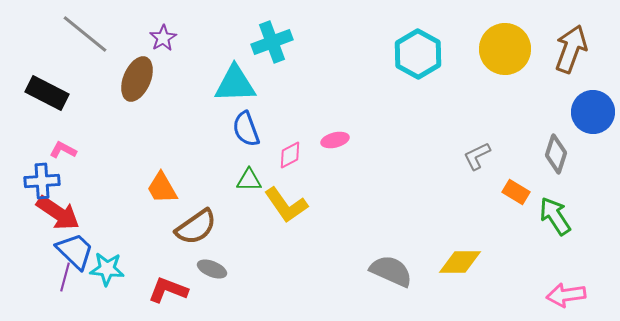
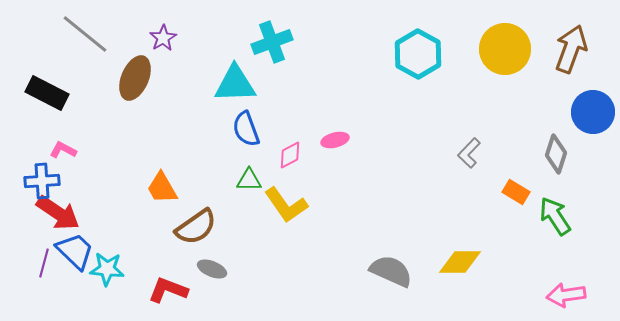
brown ellipse: moved 2 px left, 1 px up
gray L-shape: moved 8 px left, 3 px up; rotated 20 degrees counterclockwise
purple line: moved 21 px left, 14 px up
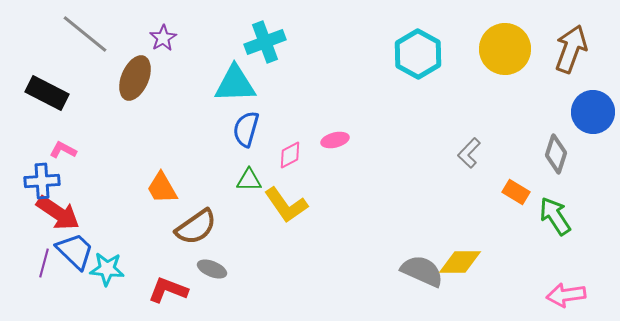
cyan cross: moved 7 px left
blue semicircle: rotated 36 degrees clockwise
gray semicircle: moved 31 px right
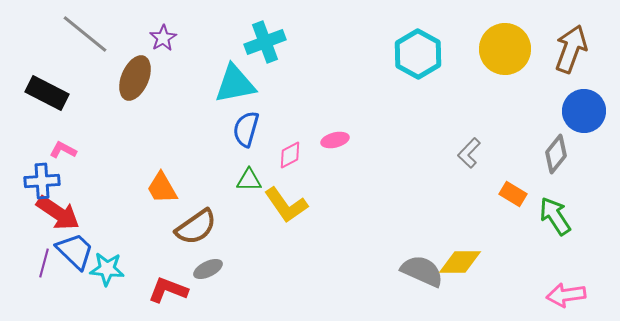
cyan triangle: rotated 9 degrees counterclockwise
blue circle: moved 9 px left, 1 px up
gray diamond: rotated 21 degrees clockwise
orange rectangle: moved 3 px left, 2 px down
gray ellipse: moved 4 px left; rotated 48 degrees counterclockwise
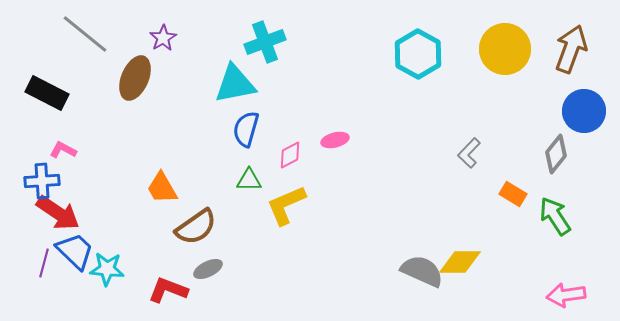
yellow L-shape: rotated 102 degrees clockwise
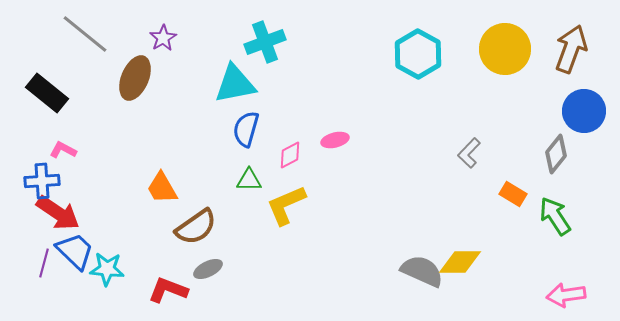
black rectangle: rotated 12 degrees clockwise
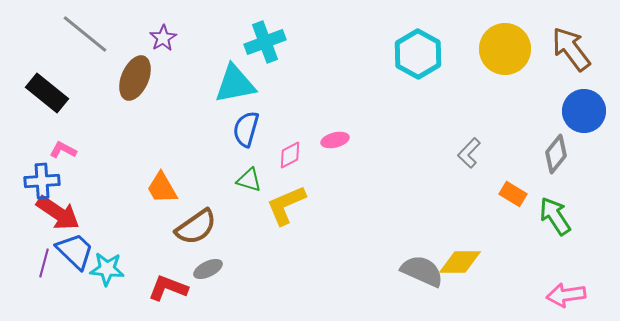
brown arrow: rotated 57 degrees counterclockwise
green triangle: rotated 16 degrees clockwise
red L-shape: moved 2 px up
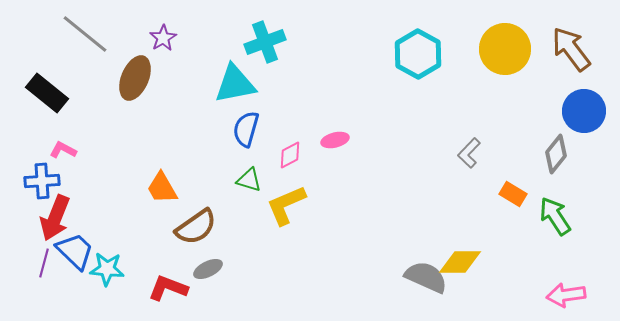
red arrow: moved 3 px left, 5 px down; rotated 78 degrees clockwise
gray semicircle: moved 4 px right, 6 px down
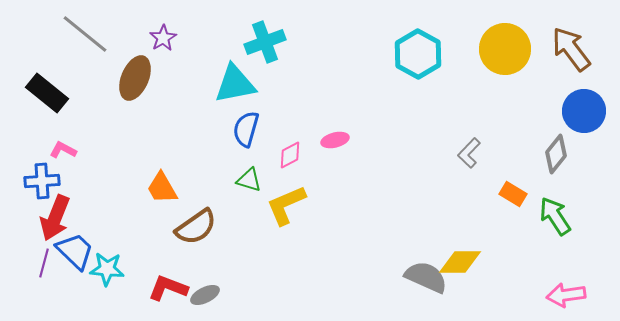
gray ellipse: moved 3 px left, 26 px down
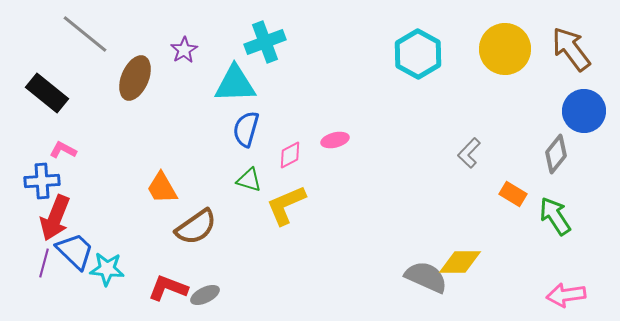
purple star: moved 21 px right, 12 px down
cyan triangle: rotated 9 degrees clockwise
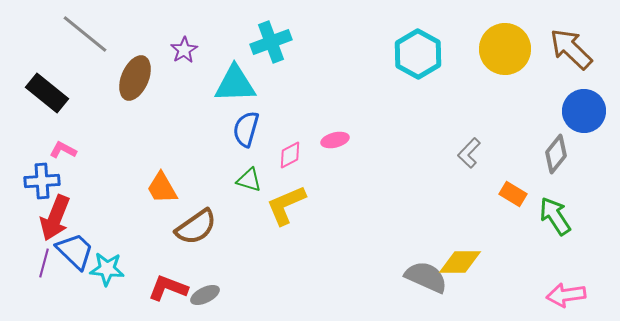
cyan cross: moved 6 px right
brown arrow: rotated 9 degrees counterclockwise
